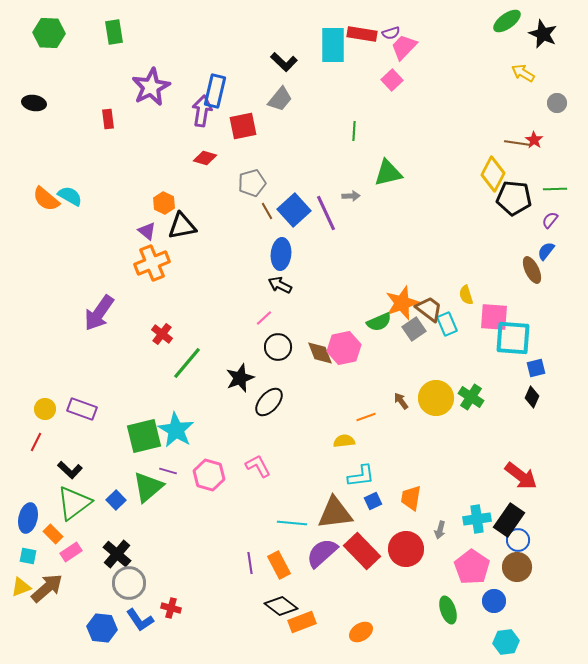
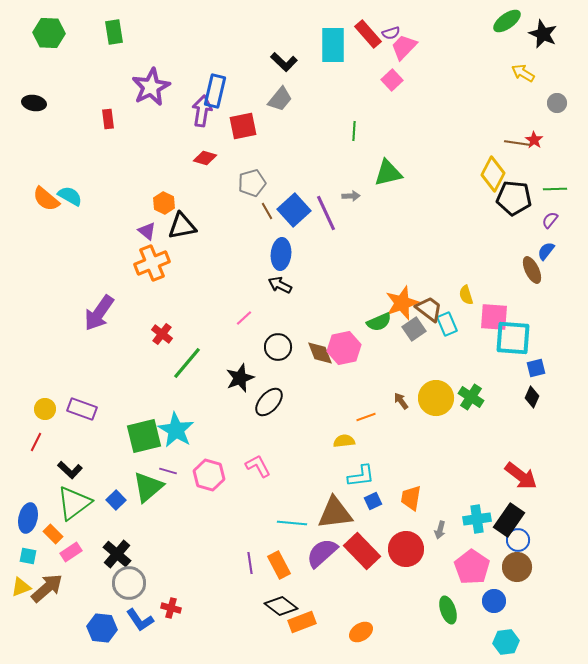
red rectangle at (362, 34): moved 6 px right; rotated 40 degrees clockwise
pink line at (264, 318): moved 20 px left
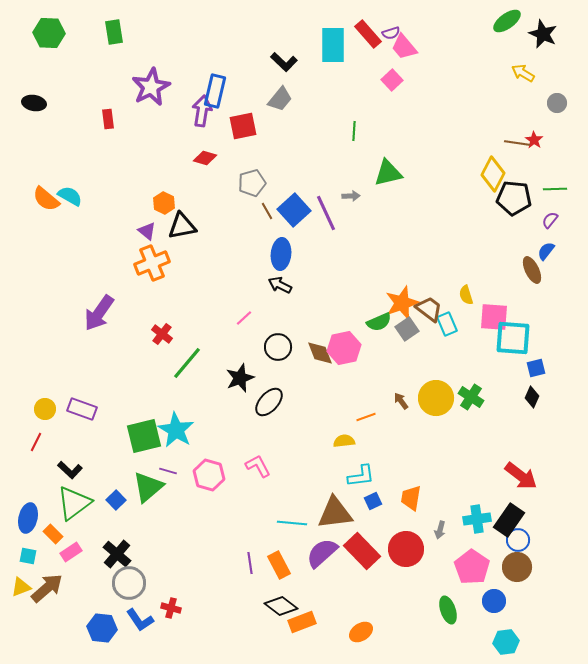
pink trapezoid at (404, 47): rotated 84 degrees counterclockwise
gray square at (414, 329): moved 7 px left
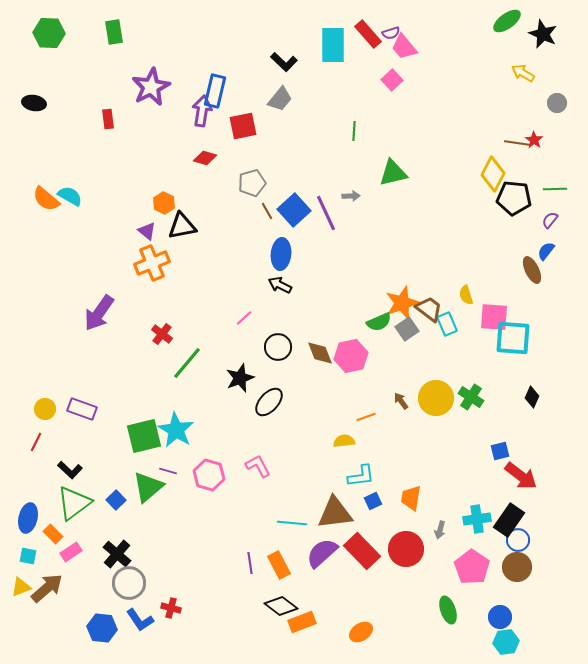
green triangle at (388, 173): moved 5 px right
pink hexagon at (344, 348): moved 7 px right, 8 px down
blue square at (536, 368): moved 36 px left, 83 px down
blue circle at (494, 601): moved 6 px right, 16 px down
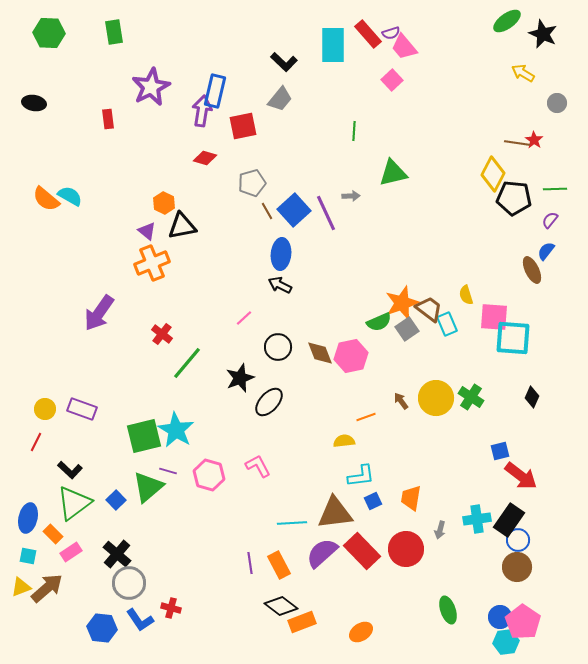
cyan line at (292, 523): rotated 8 degrees counterclockwise
pink pentagon at (472, 567): moved 51 px right, 55 px down
